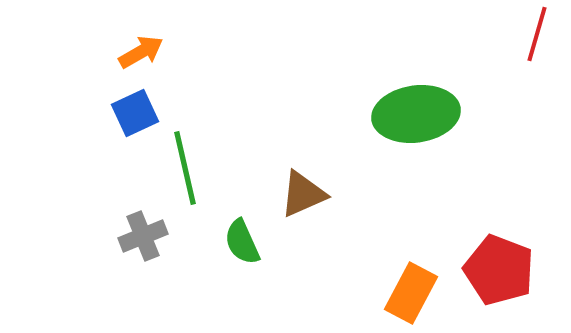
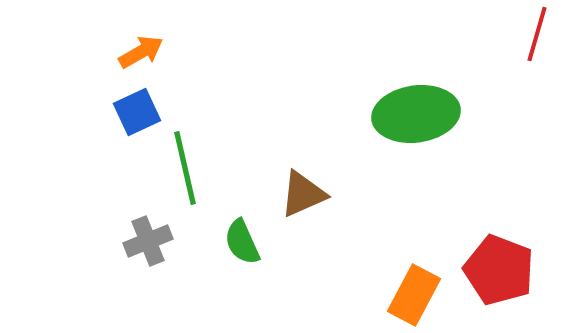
blue square: moved 2 px right, 1 px up
gray cross: moved 5 px right, 5 px down
orange rectangle: moved 3 px right, 2 px down
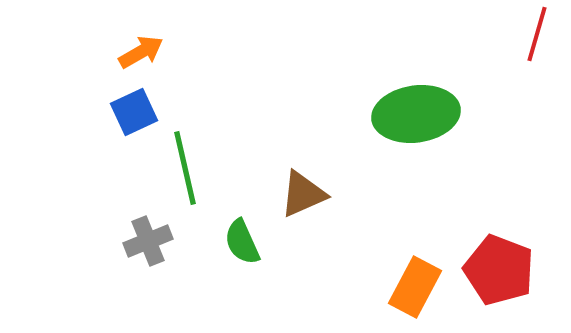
blue square: moved 3 px left
orange rectangle: moved 1 px right, 8 px up
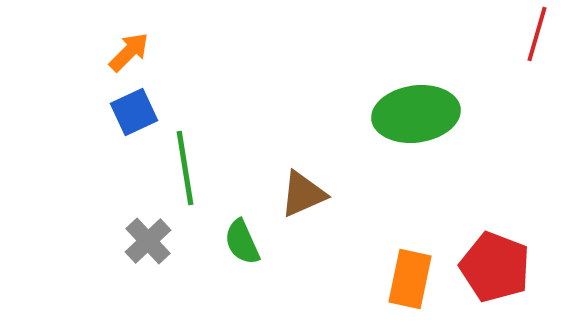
orange arrow: moved 12 px left; rotated 15 degrees counterclockwise
green line: rotated 4 degrees clockwise
gray cross: rotated 21 degrees counterclockwise
red pentagon: moved 4 px left, 3 px up
orange rectangle: moved 5 px left, 8 px up; rotated 16 degrees counterclockwise
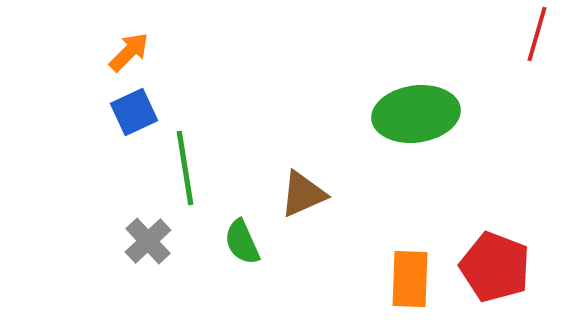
orange rectangle: rotated 10 degrees counterclockwise
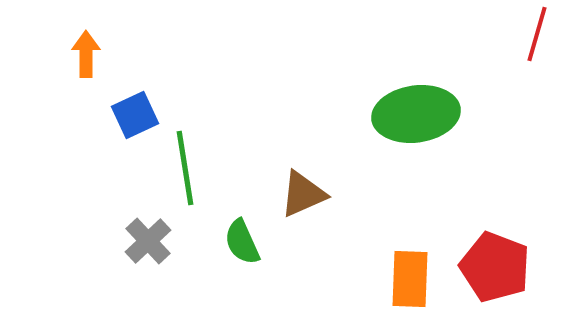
orange arrow: moved 43 px left, 2 px down; rotated 45 degrees counterclockwise
blue square: moved 1 px right, 3 px down
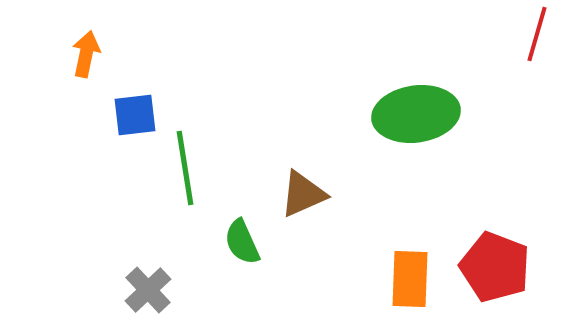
orange arrow: rotated 12 degrees clockwise
blue square: rotated 18 degrees clockwise
gray cross: moved 49 px down
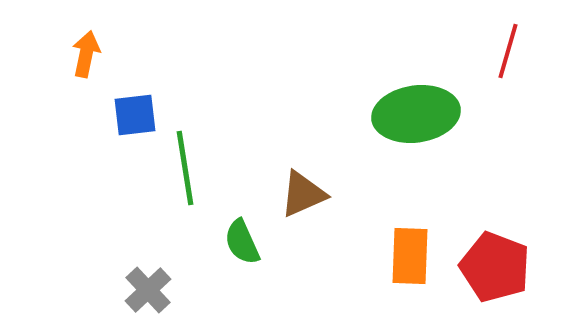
red line: moved 29 px left, 17 px down
orange rectangle: moved 23 px up
